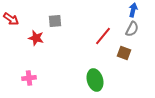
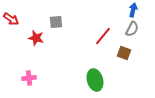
gray square: moved 1 px right, 1 px down
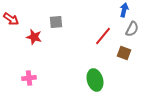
blue arrow: moved 9 px left
red star: moved 2 px left, 1 px up
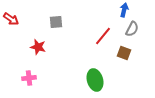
red star: moved 4 px right, 10 px down
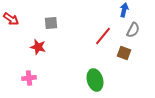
gray square: moved 5 px left, 1 px down
gray semicircle: moved 1 px right, 1 px down
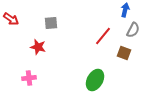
blue arrow: moved 1 px right
green ellipse: rotated 45 degrees clockwise
